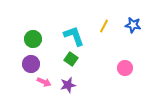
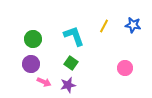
green square: moved 4 px down
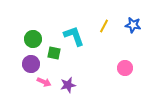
green square: moved 17 px left, 10 px up; rotated 24 degrees counterclockwise
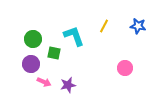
blue star: moved 5 px right, 1 px down
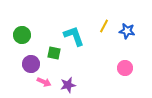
blue star: moved 11 px left, 5 px down
green circle: moved 11 px left, 4 px up
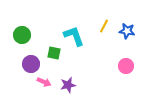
pink circle: moved 1 px right, 2 px up
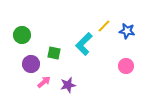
yellow line: rotated 16 degrees clockwise
cyan L-shape: moved 10 px right, 8 px down; rotated 115 degrees counterclockwise
pink arrow: rotated 64 degrees counterclockwise
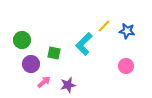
green circle: moved 5 px down
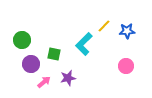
blue star: rotated 14 degrees counterclockwise
green square: moved 1 px down
purple star: moved 7 px up
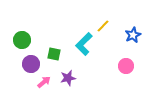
yellow line: moved 1 px left
blue star: moved 6 px right, 4 px down; rotated 21 degrees counterclockwise
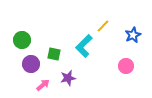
cyan L-shape: moved 2 px down
pink arrow: moved 1 px left, 3 px down
